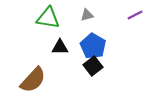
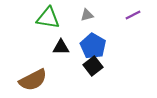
purple line: moved 2 px left
black triangle: moved 1 px right
brown semicircle: rotated 20 degrees clockwise
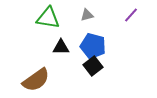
purple line: moved 2 px left; rotated 21 degrees counterclockwise
blue pentagon: rotated 15 degrees counterclockwise
brown semicircle: moved 3 px right; rotated 8 degrees counterclockwise
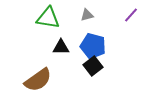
brown semicircle: moved 2 px right
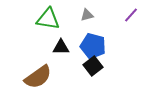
green triangle: moved 1 px down
brown semicircle: moved 3 px up
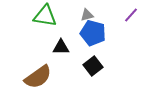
green triangle: moved 3 px left, 3 px up
blue pentagon: moved 13 px up
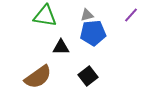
blue pentagon: rotated 20 degrees counterclockwise
black square: moved 5 px left, 10 px down
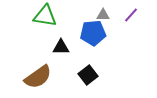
gray triangle: moved 16 px right; rotated 16 degrees clockwise
black square: moved 1 px up
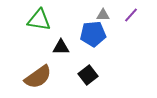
green triangle: moved 6 px left, 4 px down
blue pentagon: moved 1 px down
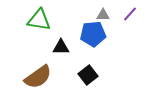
purple line: moved 1 px left, 1 px up
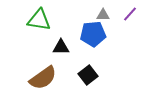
brown semicircle: moved 5 px right, 1 px down
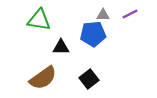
purple line: rotated 21 degrees clockwise
black square: moved 1 px right, 4 px down
